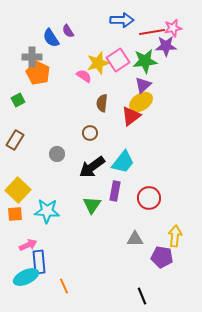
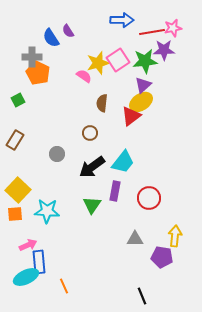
purple star: moved 2 px left, 4 px down
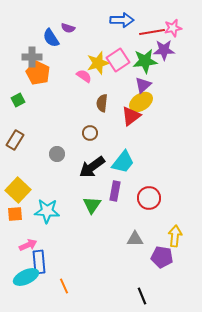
purple semicircle: moved 3 px up; rotated 40 degrees counterclockwise
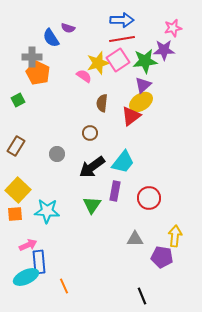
red line: moved 30 px left, 7 px down
brown rectangle: moved 1 px right, 6 px down
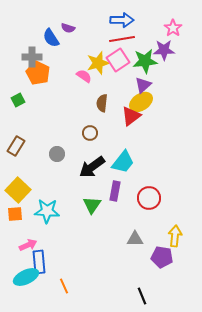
pink star: rotated 24 degrees counterclockwise
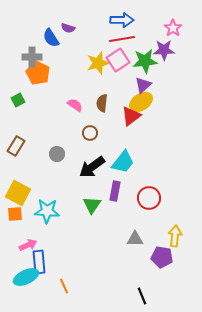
pink semicircle: moved 9 px left, 29 px down
yellow square: moved 3 px down; rotated 15 degrees counterclockwise
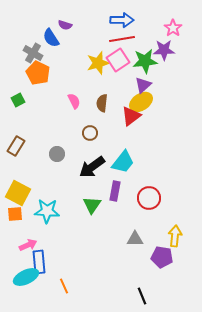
purple semicircle: moved 3 px left, 3 px up
gray cross: moved 1 px right, 4 px up; rotated 30 degrees clockwise
pink semicircle: moved 1 px left, 4 px up; rotated 28 degrees clockwise
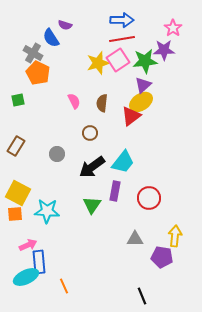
green square: rotated 16 degrees clockwise
